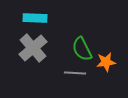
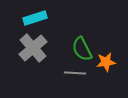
cyan rectangle: rotated 20 degrees counterclockwise
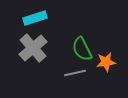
gray line: rotated 15 degrees counterclockwise
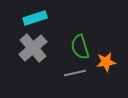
green semicircle: moved 2 px left, 2 px up; rotated 10 degrees clockwise
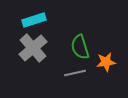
cyan rectangle: moved 1 px left, 2 px down
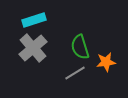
gray line: rotated 20 degrees counterclockwise
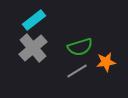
cyan rectangle: rotated 20 degrees counterclockwise
green semicircle: rotated 90 degrees counterclockwise
gray line: moved 2 px right, 2 px up
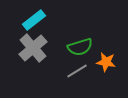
orange star: rotated 18 degrees clockwise
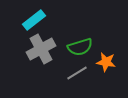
gray cross: moved 8 px right, 1 px down; rotated 12 degrees clockwise
gray line: moved 2 px down
